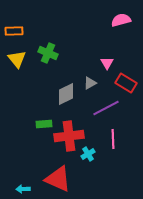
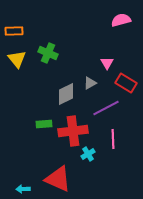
red cross: moved 4 px right, 5 px up
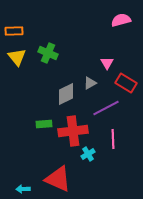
yellow triangle: moved 2 px up
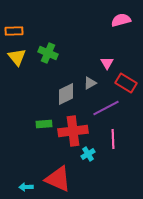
cyan arrow: moved 3 px right, 2 px up
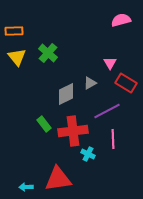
green cross: rotated 18 degrees clockwise
pink triangle: moved 3 px right
purple line: moved 1 px right, 3 px down
green rectangle: rotated 56 degrees clockwise
cyan cross: rotated 32 degrees counterclockwise
red triangle: rotated 32 degrees counterclockwise
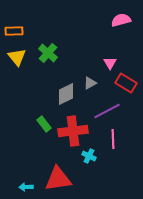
cyan cross: moved 1 px right, 2 px down
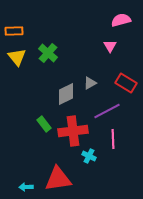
pink triangle: moved 17 px up
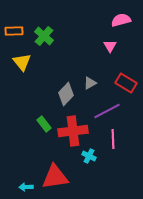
green cross: moved 4 px left, 17 px up
yellow triangle: moved 5 px right, 5 px down
gray diamond: rotated 20 degrees counterclockwise
red triangle: moved 3 px left, 2 px up
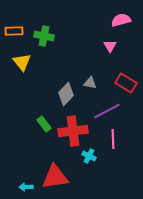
green cross: rotated 30 degrees counterclockwise
gray triangle: rotated 40 degrees clockwise
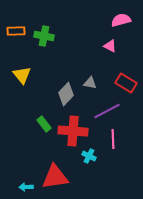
orange rectangle: moved 2 px right
pink triangle: rotated 32 degrees counterclockwise
yellow triangle: moved 13 px down
red cross: rotated 12 degrees clockwise
